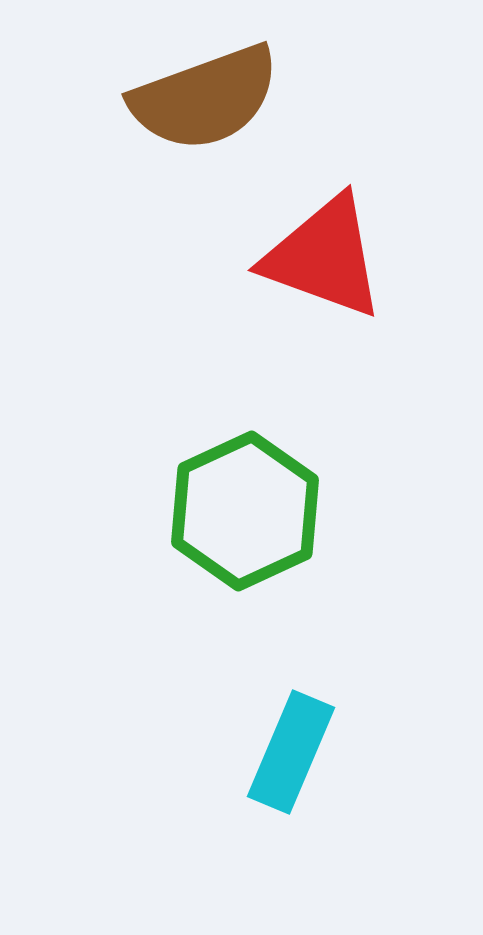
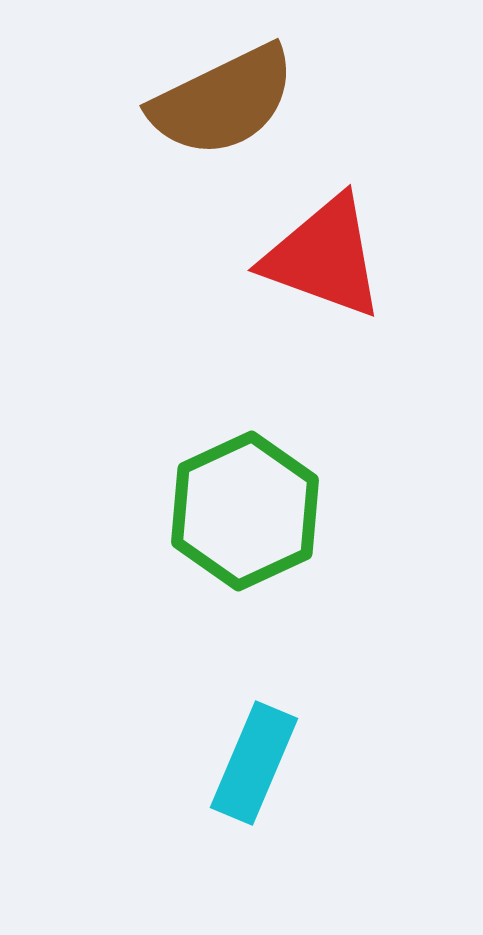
brown semicircle: moved 18 px right, 3 px down; rotated 6 degrees counterclockwise
cyan rectangle: moved 37 px left, 11 px down
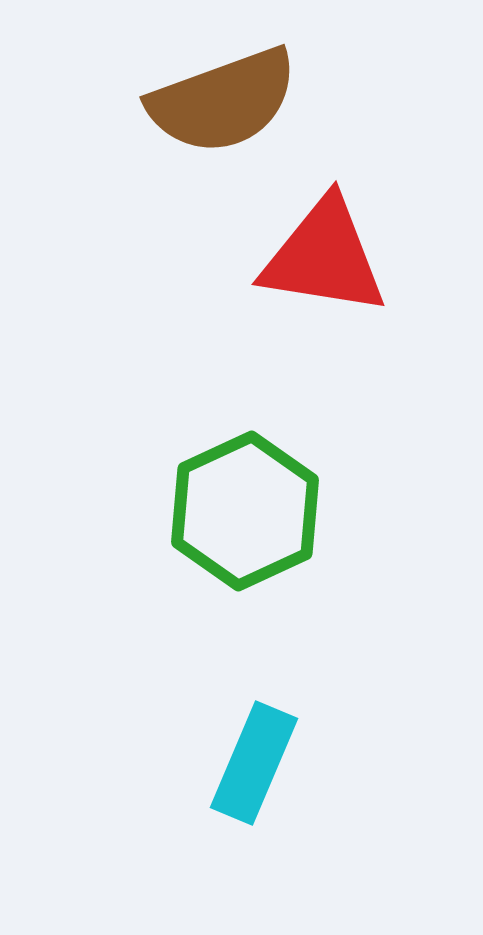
brown semicircle: rotated 6 degrees clockwise
red triangle: rotated 11 degrees counterclockwise
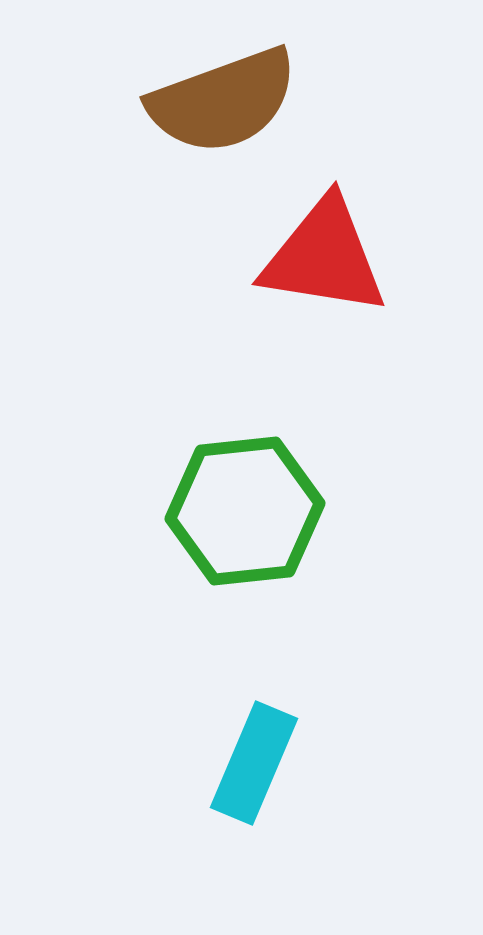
green hexagon: rotated 19 degrees clockwise
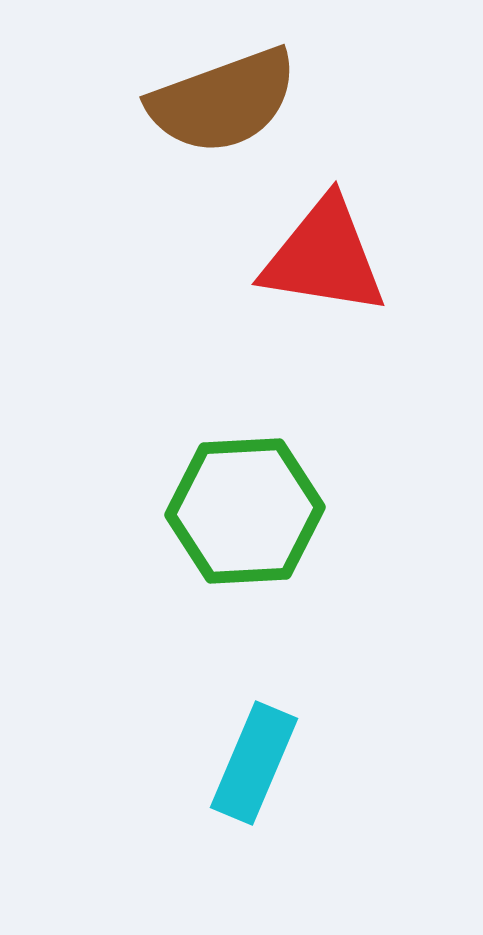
green hexagon: rotated 3 degrees clockwise
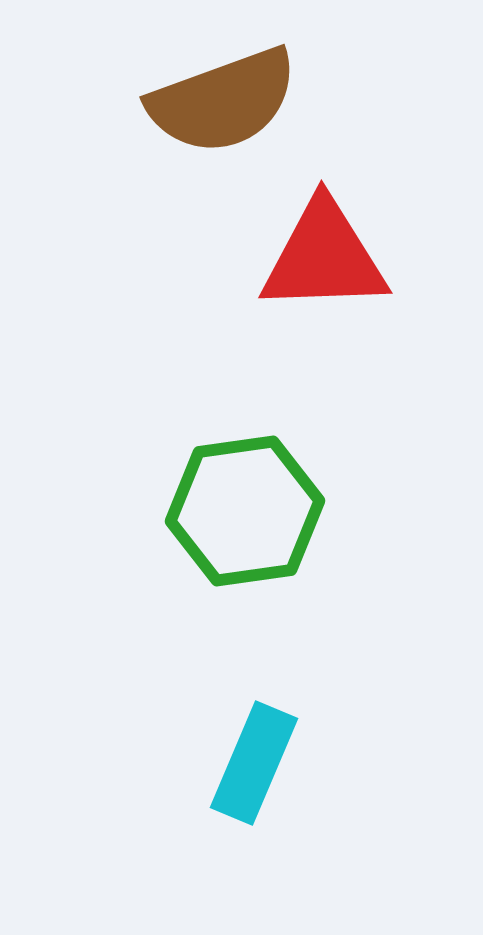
red triangle: rotated 11 degrees counterclockwise
green hexagon: rotated 5 degrees counterclockwise
